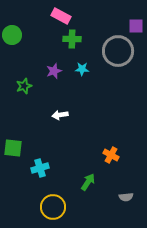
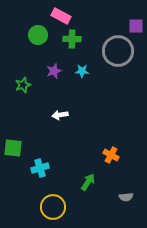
green circle: moved 26 px right
cyan star: moved 2 px down
green star: moved 1 px left, 1 px up
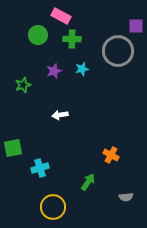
cyan star: moved 2 px up; rotated 16 degrees counterclockwise
green square: rotated 18 degrees counterclockwise
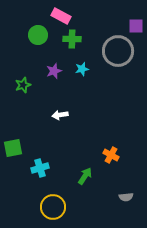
green arrow: moved 3 px left, 6 px up
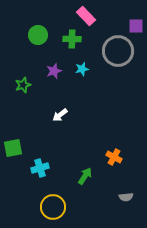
pink rectangle: moved 25 px right; rotated 18 degrees clockwise
white arrow: rotated 28 degrees counterclockwise
orange cross: moved 3 px right, 2 px down
